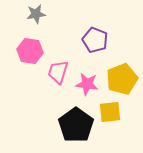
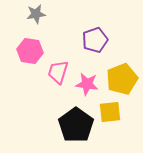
purple pentagon: rotated 30 degrees clockwise
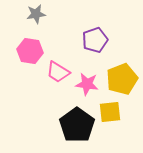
pink trapezoid: rotated 75 degrees counterclockwise
black pentagon: moved 1 px right
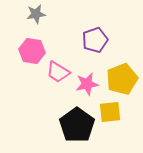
pink hexagon: moved 2 px right
pink star: rotated 20 degrees counterclockwise
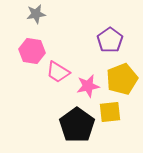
purple pentagon: moved 15 px right; rotated 15 degrees counterclockwise
pink star: moved 1 px right, 2 px down
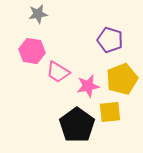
gray star: moved 2 px right
purple pentagon: rotated 20 degrees counterclockwise
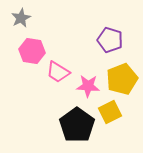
gray star: moved 17 px left, 4 px down; rotated 18 degrees counterclockwise
pink star: rotated 15 degrees clockwise
yellow square: rotated 20 degrees counterclockwise
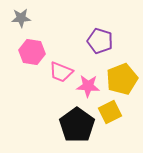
gray star: rotated 24 degrees clockwise
purple pentagon: moved 10 px left, 1 px down
pink hexagon: moved 1 px down
pink trapezoid: moved 3 px right; rotated 10 degrees counterclockwise
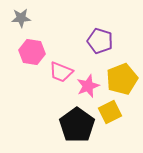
pink star: rotated 25 degrees counterclockwise
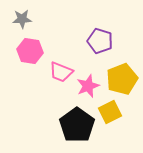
gray star: moved 1 px right, 1 px down
pink hexagon: moved 2 px left, 1 px up
